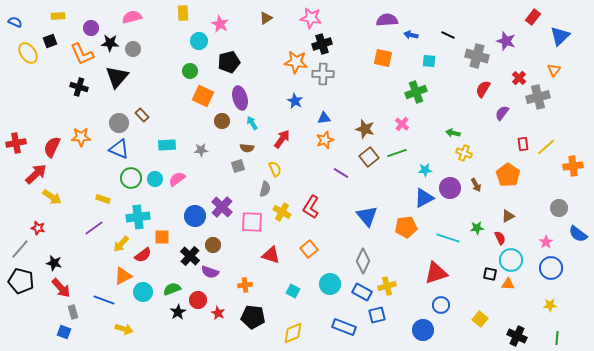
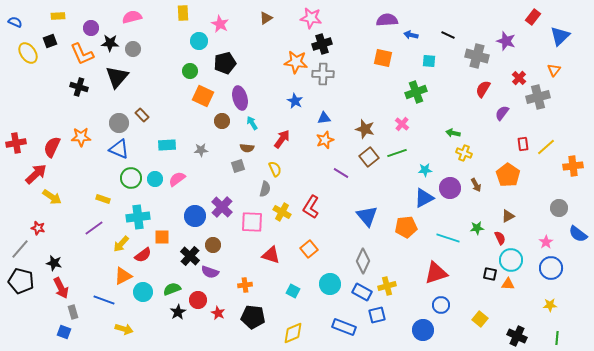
black pentagon at (229, 62): moved 4 px left, 1 px down
red arrow at (61, 288): rotated 15 degrees clockwise
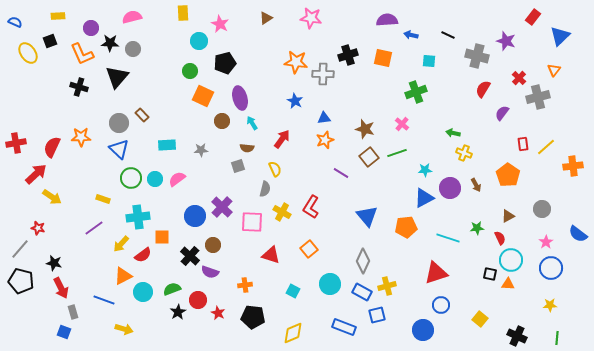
black cross at (322, 44): moved 26 px right, 11 px down
blue triangle at (119, 149): rotated 20 degrees clockwise
gray circle at (559, 208): moved 17 px left, 1 px down
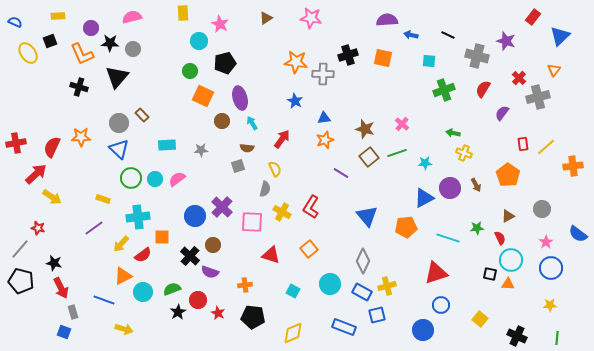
green cross at (416, 92): moved 28 px right, 2 px up
cyan star at (425, 170): moved 7 px up
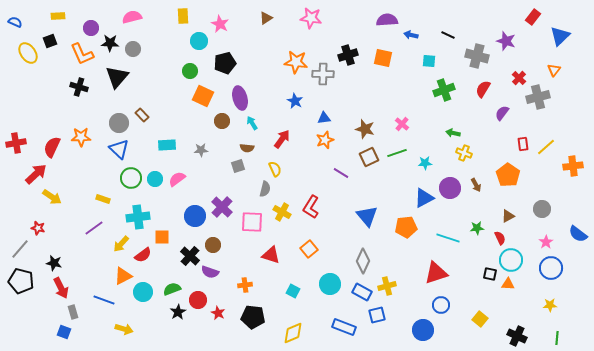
yellow rectangle at (183, 13): moved 3 px down
brown square at (369, 157): rotated 12 degrees clockwise
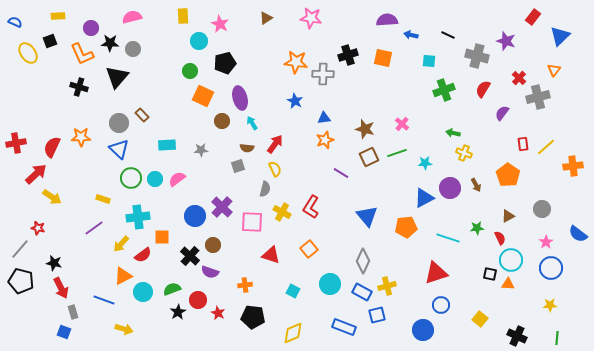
red arrow at (282, 139): moved 7 px left, 5 px down
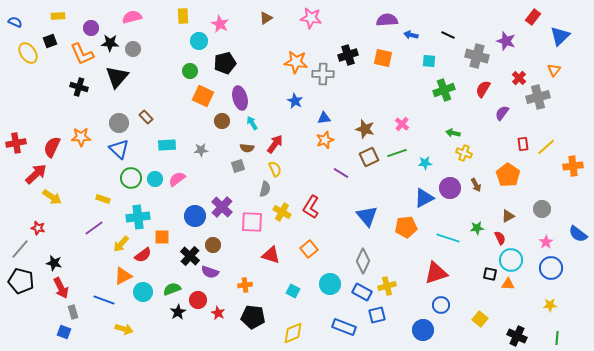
brown rectangle at (142, 115): moved 4 px right, 2 px down
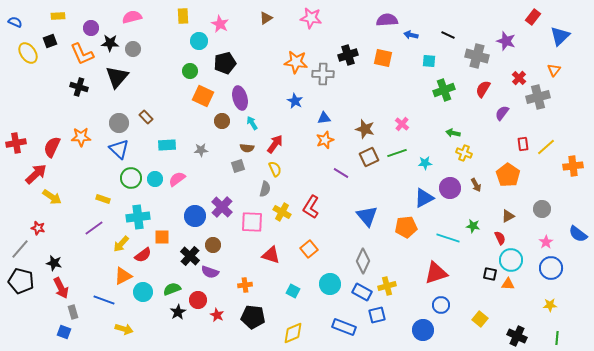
green star at (477, 228): moved 4 px left, 2 px up; rotated 16 degrees clockwise
red star at (218, 313): moved 1 px left, 2 px down
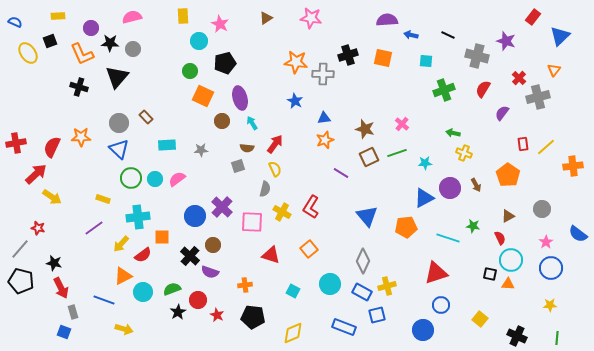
cyan square at (429, 61): moved 3 px left
